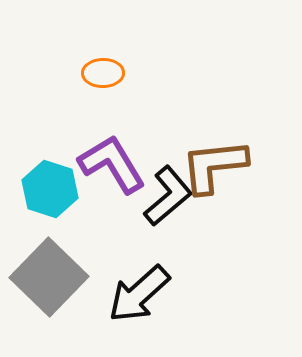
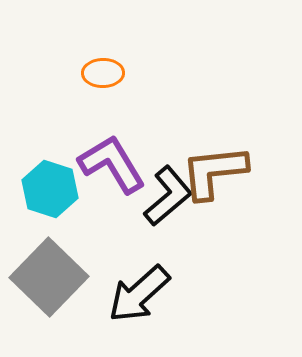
brown L-shape: moved 6 px down
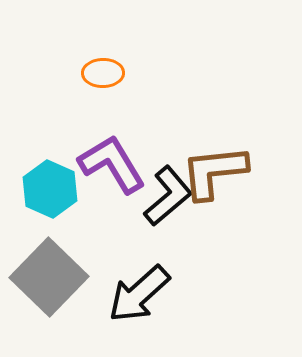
cyan hexagon: rotated 6 degrees clockwise
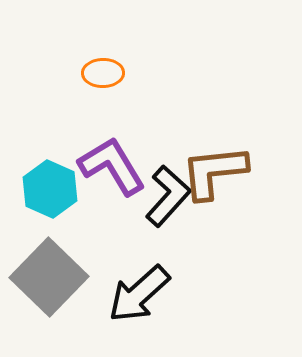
purple L-shape: moved 2 px down
black L-shape: rotated 8 degrees counterclockwise
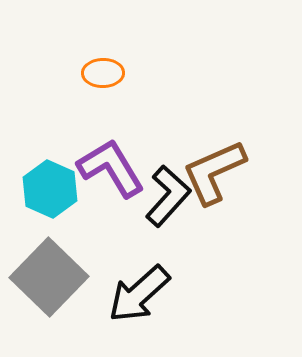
purple L-shape: moved 1 px left, 2 px down
brown L-shape: rotated 18 degrees counterclockwise
